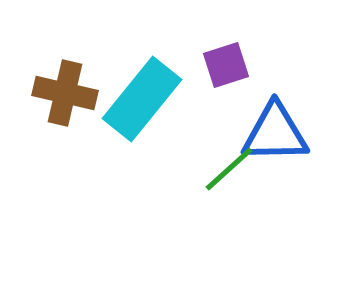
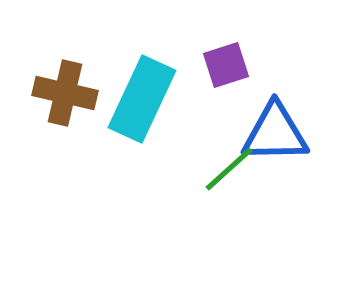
cyan rectangle: rotated 14 degrees counterclockwise
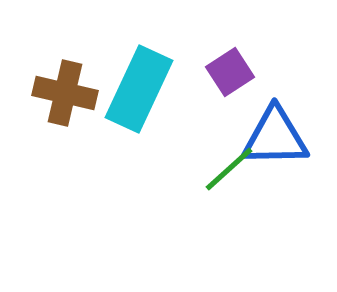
purple square: moved 4 px right, 7 px down; rotated 15 degrees counterclockwise
cyan rectangle: moved 3 px left, 10 px up
blue triangle: moved 4 px down
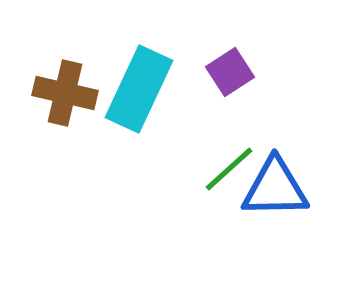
blue triangle: moved 51 px down
